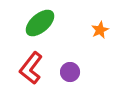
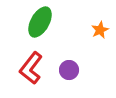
green ellipse: moved 1 px up; rotated 20 degrees counterclockwise
purple circle: moved 1 px left, 2 px up
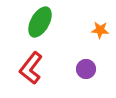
orange star: rotated 30 degrees clockwise
purple circle: moved 17 px right, 1 px up
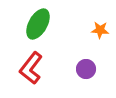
green ellipse: moved 2 px left, 2 px down
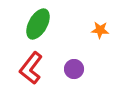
purple circle: moved 12 px left
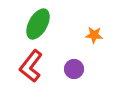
orange star: moved 6 px left, 5 px down
red L-shape: moved 2 px up
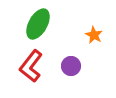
orange star: rotated 24 degrees clockwise
purple circle: moved 3 px left, 3 px up
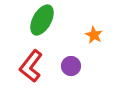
green ellipse: moved 4 px right, 4 px up
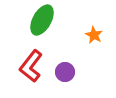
purple circle: moved 6 px left, 6 px down
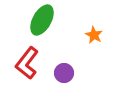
red L-shape: moved 4 px left, 3 px up
purple circle: moved 1 px left, 1 px down
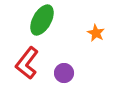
orange star: moved 2 px right, 2 px up
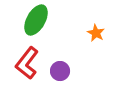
green ellipse: moved 6 px left
purple circle: moved 4 px left, 2 px up
